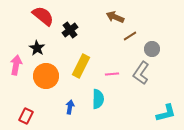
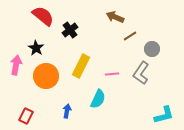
black star: moved 1 px left
cyan semicircle: rotated 24 degrees clockwise
blue arrow: moved 3 px left, 4 px down
cyan L-shape: moved 2 px left, 2 px down
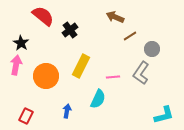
black star: moved 15 px left, 5 px up
pink line: moved 1 px right, 3 px down
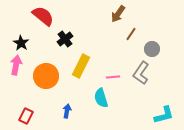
brown arrow: moved 3 px right, 3 px up; rotated 78 degrees counterclockwise
black cross: moved 5 px left, 9 px down
brown line: moved 1 px right, 2 px up; rotated 24 degrees counterclockwise
cyan semicircle: moved 3 px right, 1 px up; rotated 138 degrees clockwise
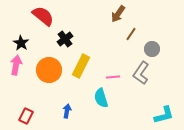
orange circle: moved 3 px right, 6 px up
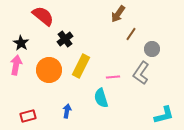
red rectangle: moved 2 px right; rotated 49 degrees clockwise
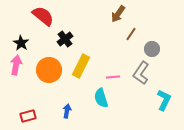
cyan L-shape: moved 15 px up; rotated 50 degrees counterclockwise
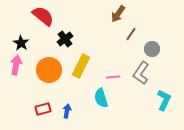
red rectangle: moved 15 px right, 7 px up
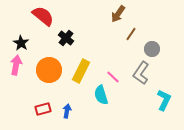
black cross: moved 1 px right, 1 px up; rotated 14 degrees counterclockwise
yellow rectangle: moved 5 px down
pink line: rotated 48 degrees clockwise
cyan semicircle: moved 3 px up
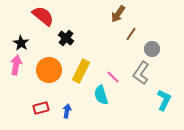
red rectangle: moved 2 px left, 1 px up
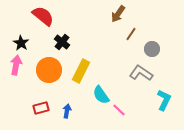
black cross: moved 4 px left, 4 px down
gray L-shape: rotated 90 degrees clockwise
pink line: moved 6 px right, 33 px down
cyan semicircle: rotated 18 degrees counterclockwise
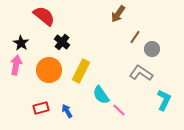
red semicircle: moved 1 px right
brown line: moved 4 px right, 3 px down
blue arrow: rotated 40 degrees counterclockwise
